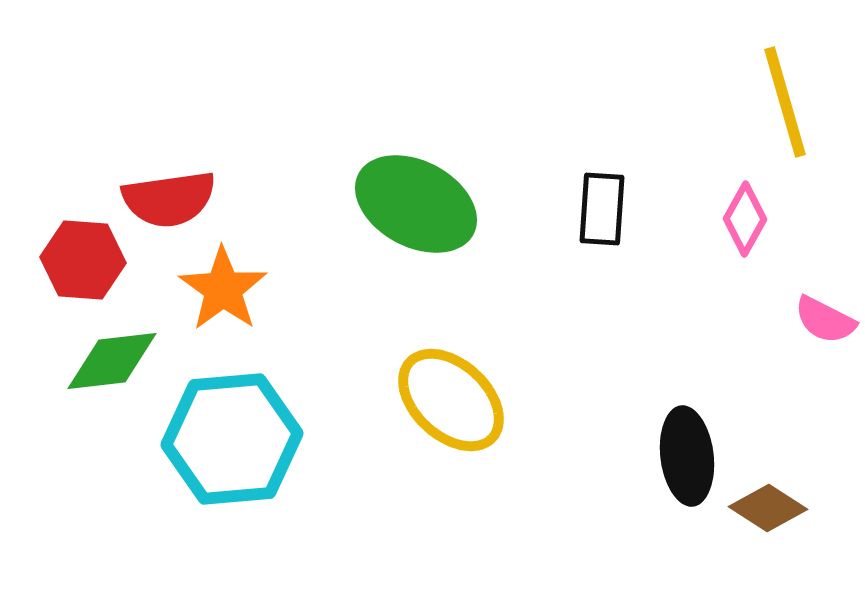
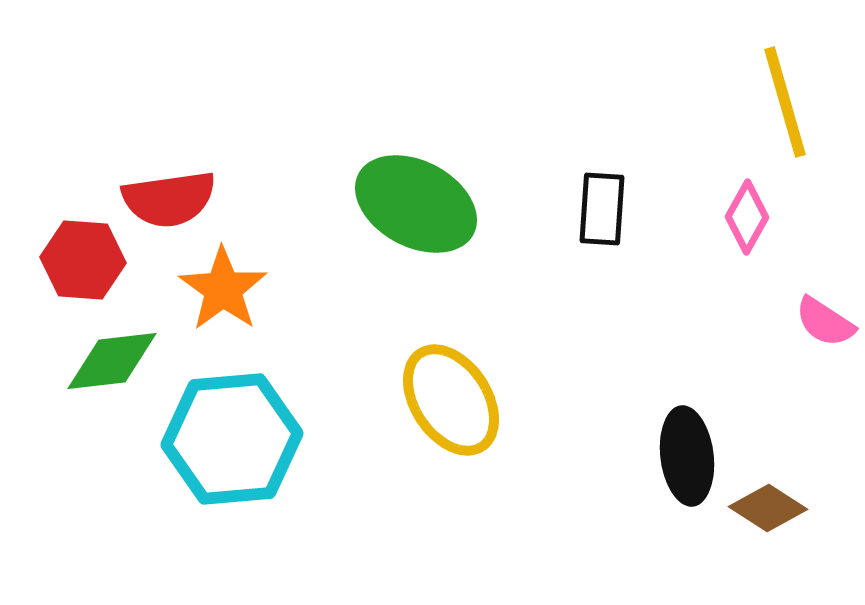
pink diamond: moved 2 px right, 2 px up
pink semicircle: moved 2 px down; rotated 6 degrees clockwise
yellow ellipse: rotated 14 degrees clockwise
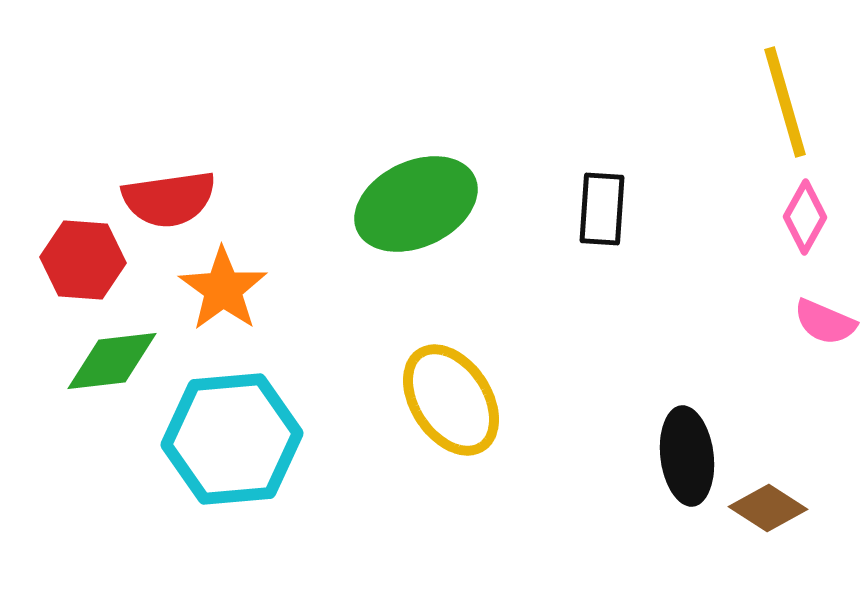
green ellipse: rotated 53 degrees counterclockwise
pink diamond: moved 58 px right
pink semicircle: rotated 10 degrees counterclockwise
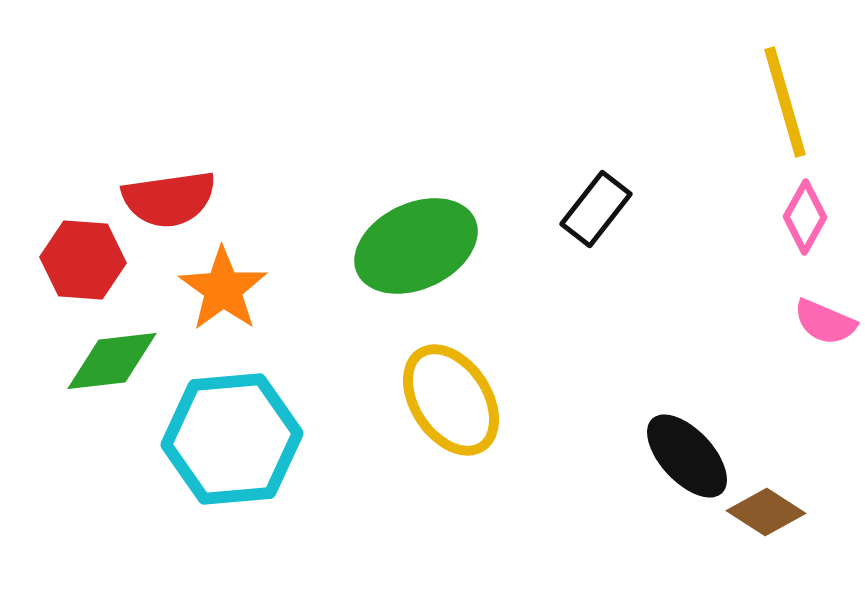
green ellipse: moved 42 px down
black rectangle: moved 6 px left; rotated 34 degrees clockwise
black ellipse: rotated 36 degrees counterclockwise
brown diamond: moved 2 px left, 4 px down
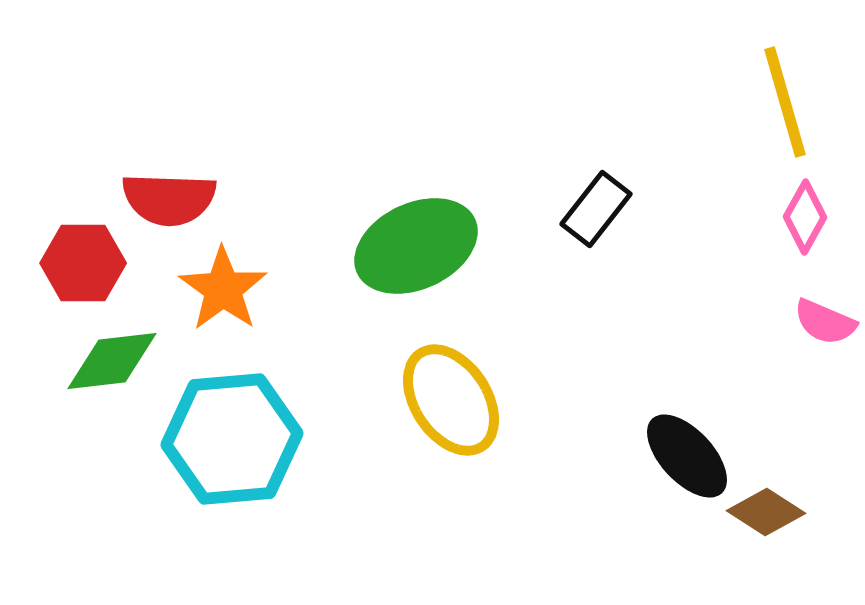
red semicircle: rotated 10 degrees clockwise
red hexagon: moved 3 px down; rotated 4 degrees counterclockwise
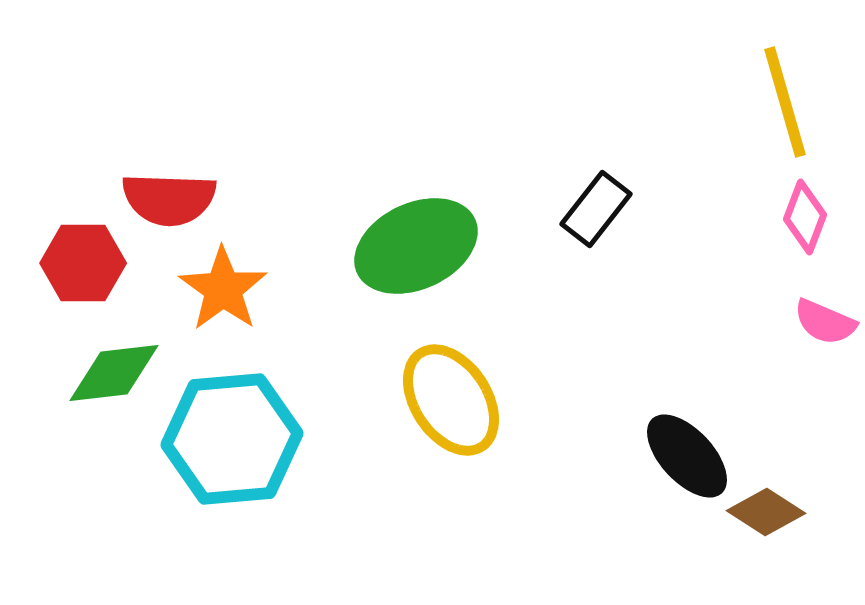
pink diamond: rotated 8 degrees counterclockwise
green diamond: moved 2 px right, 12 px down
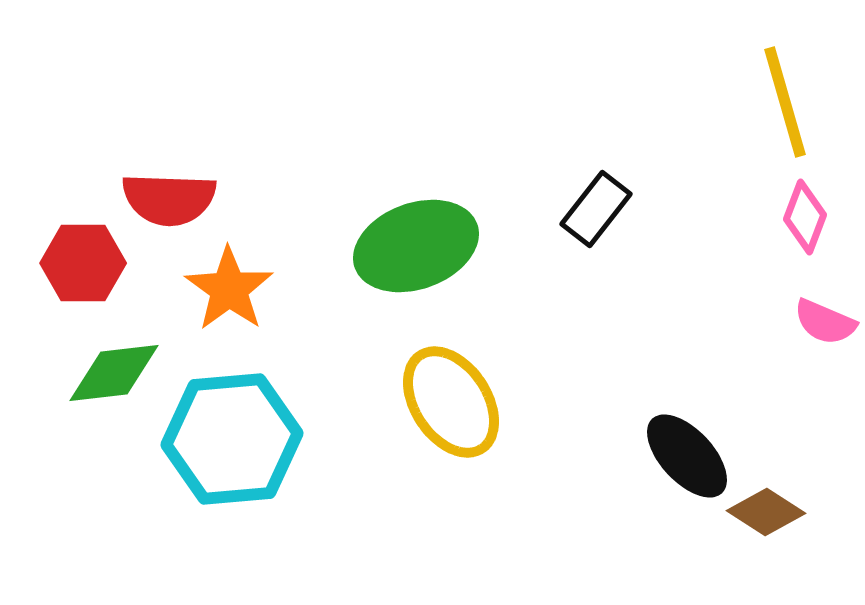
green ellipse: rotated 5 degrees clockwise
orange star: moved 6 px right
yellow ellipse: moved 2 px down
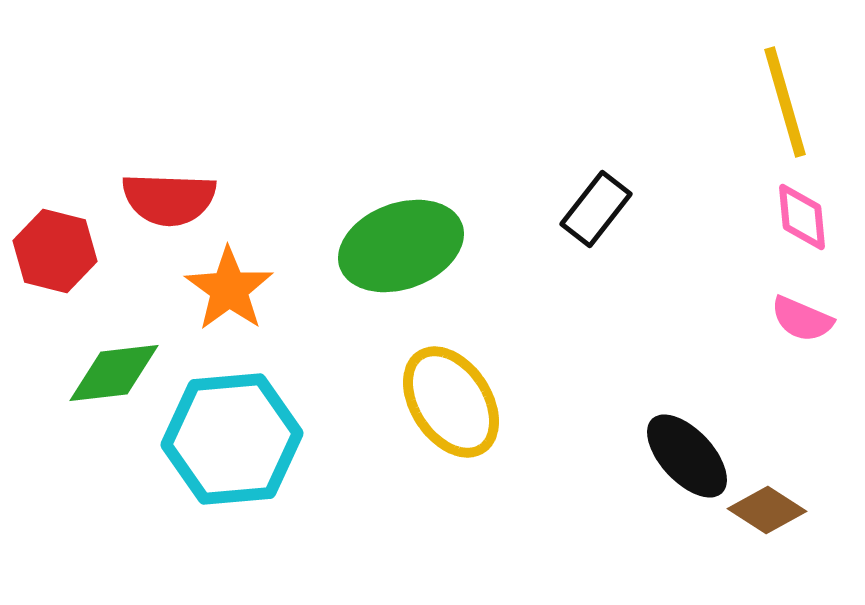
pink diamond: moved 3 px left; rotated 26 degrees counterclockwise
green ellipse: moved 15 px left
red hexagon: moved 28 px left, 12 px up; rotated 14 degrees clockwise
pink semicircle: moved 23 px left, 3 px up
brown diamond: moved 1 px right, 2 px up
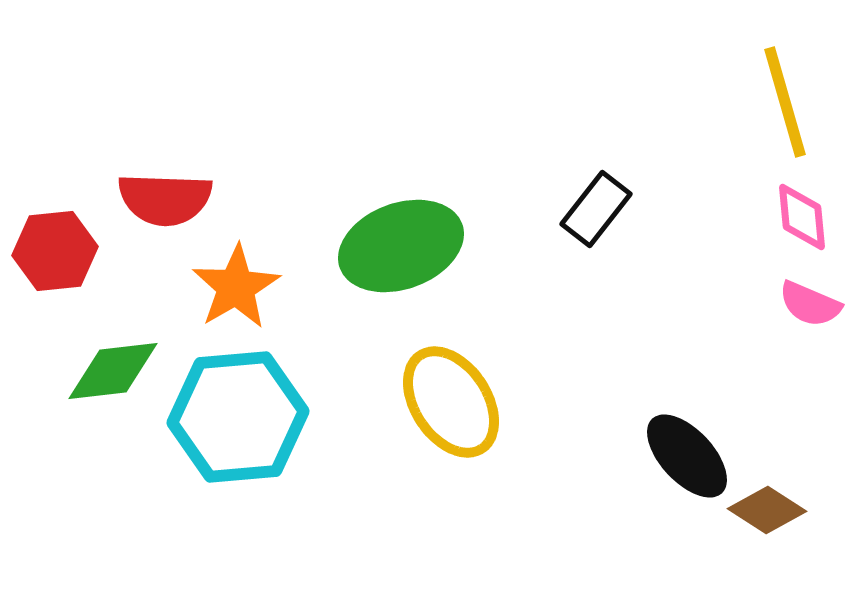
red semicircle: moved 4 px left
red hexagon: rotated 20 degrees counterclockwise
orange star: moved 7 px right, 2 px up; rotated 6 degrees clockwise
pink semicircle: moved 8 px right, 15 px up
green diamond: moved 1 px left, 2 px up
cyan hexagon: moved 6 px right, 22 px up
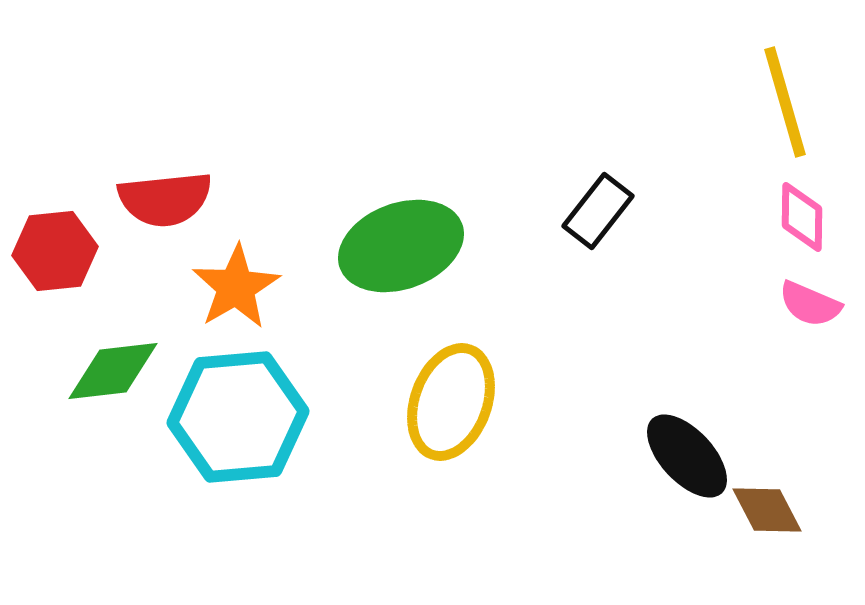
red semicircle: rotated 8 degrees counterclockwise
black rectangle: moved 2 px right, 2 px down
pink diamond: rotated 6 degrees clockwise
yellow ellipse: rotated 53 degrees clockwise
brown diamond: rotated 30 degrees clockwise
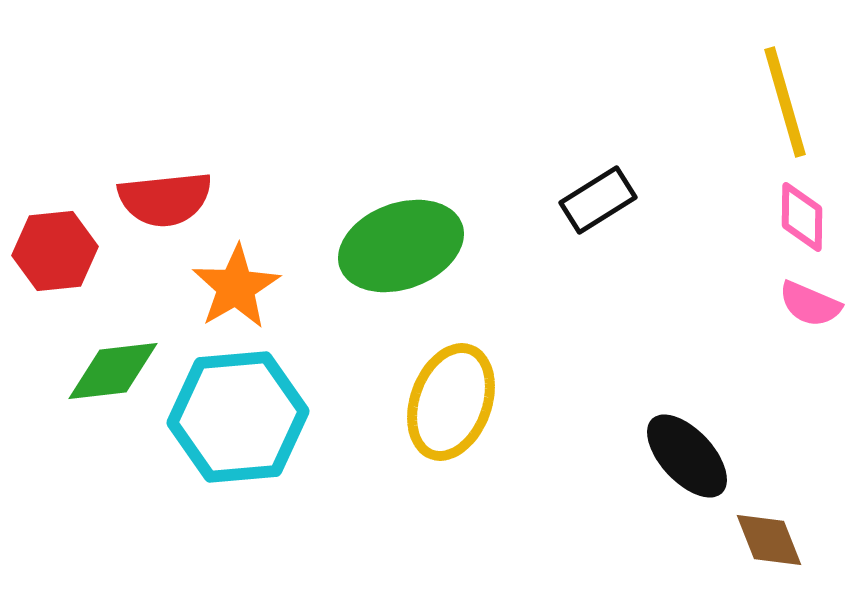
black rectangle: moved 11 px up; rotated 20 degrees clockwise
brown diamond: moved 2 px right, 30 px down; rotated 6 degrees clockwise
